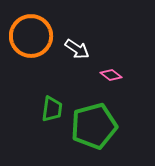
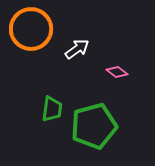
orange circle: moved 7 px up
white arrow: rotated 70 degrees counterclockwise
pink diamond: moved 6 px right, 3 px up
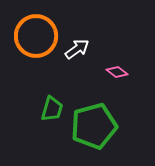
orange circle: moved 5 px right, 7 px down
green trapezoid: rotated 8 degrees clockwise
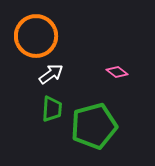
white arrow: moved 26 px left, 25 px down
green trapezoid: rotated 12 degrees counterclockwise
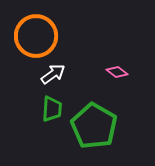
white arrow: moved 2 px right
green pentagon: rotated 27 degrees counterclockwise
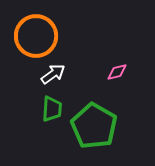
pink diamond: rotated 50 degrees counterclockwise
